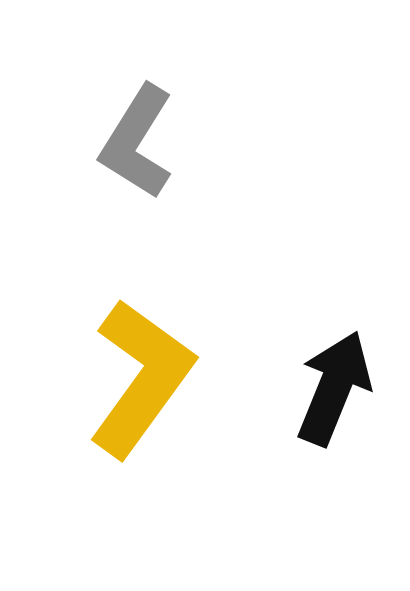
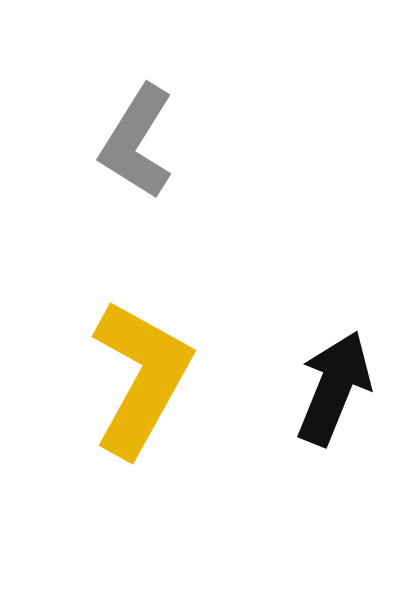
yellow L-shape: rotated 7 degrees counterclockwise
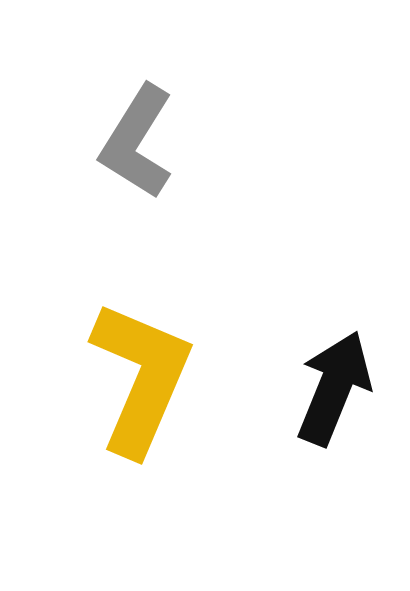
yellow L-shape: rotated 6 degrees counterclockwise
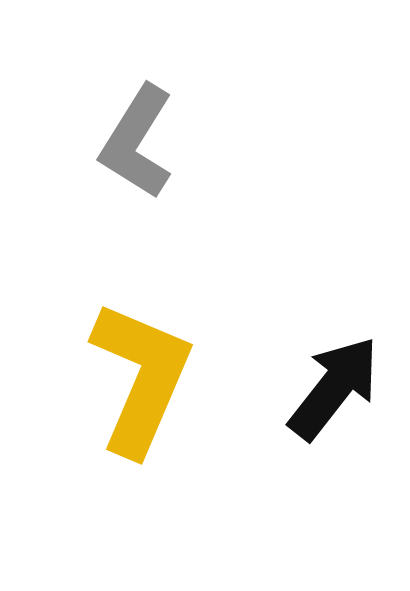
black arrow: rotated 16 degrees clockwise
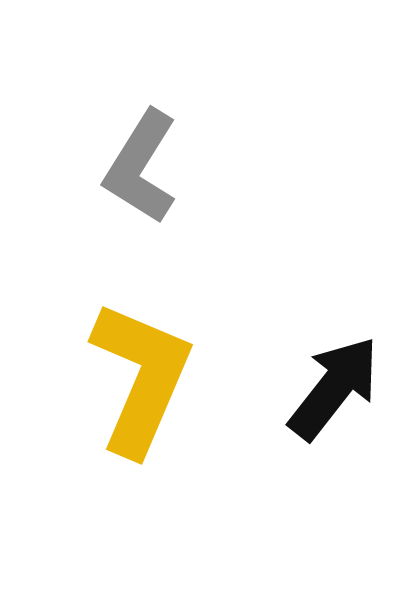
gray L-shape: moved 4 px right, 25 px down
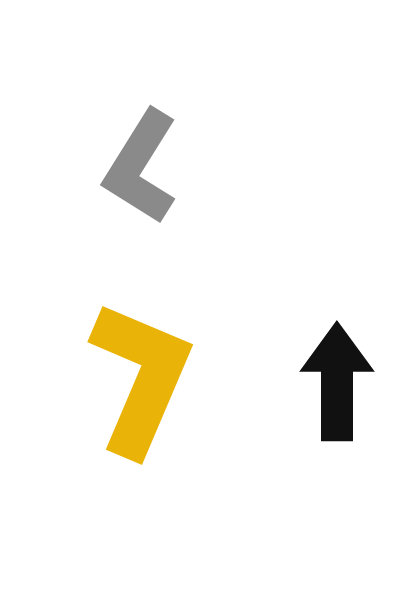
black arrow: moved 3 px right, 6 px up; rotated 38 degrees counterclockwise
